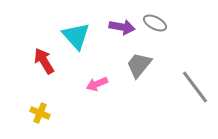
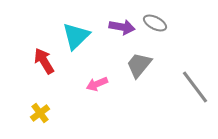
cyan triangle: rotated 28 degrees clockwise
yellow cross: rotated 30 degrees clockwise
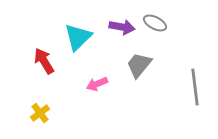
cyan triangle: moved 2 px right, 1 px down
gray line: rotated 30 degrees clockwise
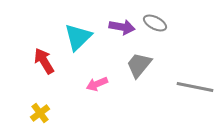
gray line: rotated 72 degrees counterclockwise
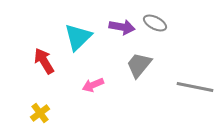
pink arrow: moved 4 px left, 1 px down
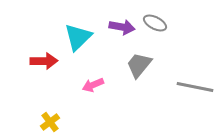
red arrow: rotated 120 degrees clockwise
yellow cross: moved 10 px right, 9 px down
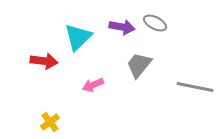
red arrow: rotated 8 degrees clockwise
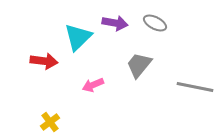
purple arrow: moved 7 px left, 4 px up
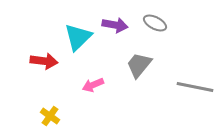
purple arrow: moved 2 px down
yellow cross: moved 6 px up; rotated 18 degrees counterclockwise
